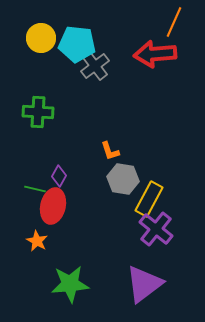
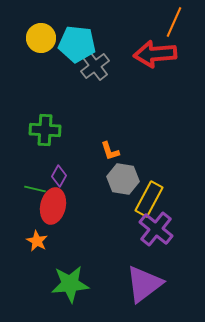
green cross: moved 7 px right, 18 px down
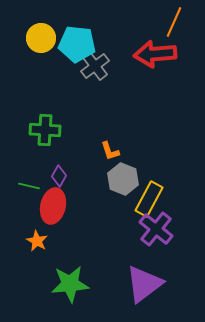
gray hexagon: rotated 12 degrees clockwise
green line: moved 6 px left, 3 px up
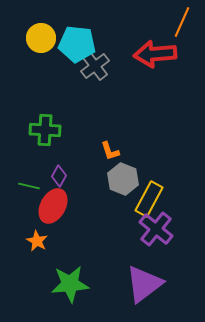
orange line: moved 8 px right
red ellipse: rotated 16 degrees clockwise
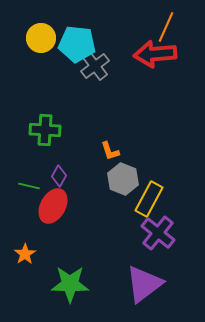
orange line: moved 16 px left, 5 px down
purple cross: moved 2 px right, 4 px down
orange star: moved 12 px left, 13 px down; rotated 10 degrees clockwise
green star: rotated 6 degrees clockwise
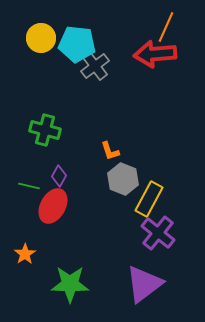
green cross: rotated 12 degrees clockwise
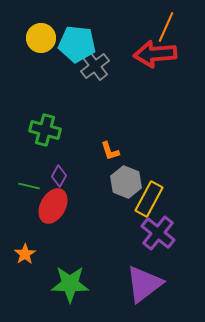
gray hexagon: moved 3 px right, 3 px down
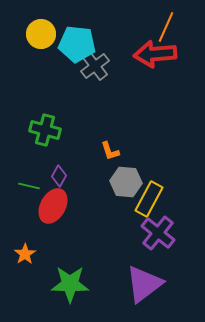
yellow circle: moved 4 px up
gray hexagon: rotated 16 degrees counterclockwise
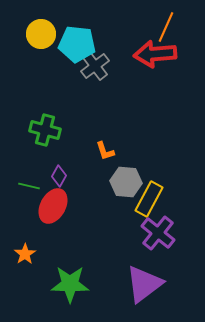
orange L-shape: moved 5 px left
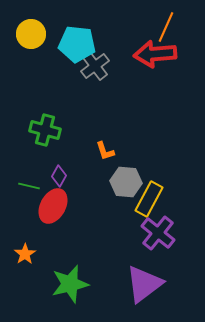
yellow circle: moved 10 px left
green star: rotated 15 degrees counterclockwise
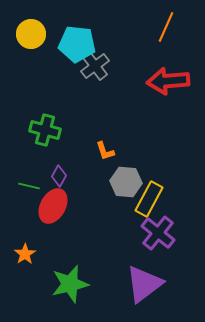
red arrow: moved 13 px right, 27 px down
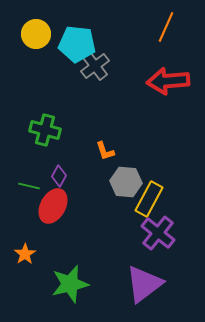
yellow circle: moved 5 px right
